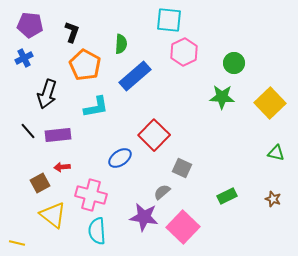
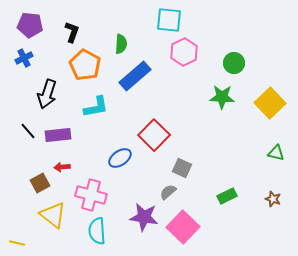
gray semicircle: moved 6 px right
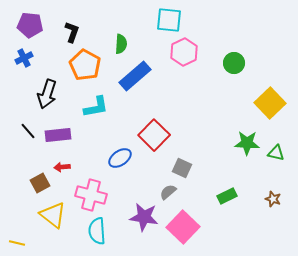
green star: moved 25 px right, 46 px down
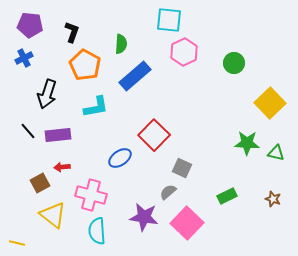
pink square: moved 4 px right, 4 px up
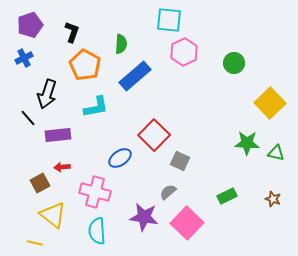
purple pentagon: rotated 25 degrees counterclockwise
black line: moved 13 px up
gray square: moved 2 px left, 7 px up
pink cross: moved 4 px right, 3 px up
yellow line: moved 18 px right
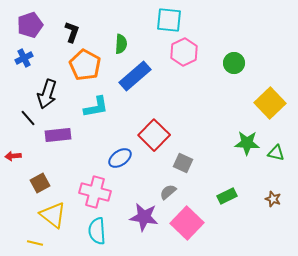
gray square: moved 3 px right, 2 px down
red arrow: moved 49 px left, 11 px up
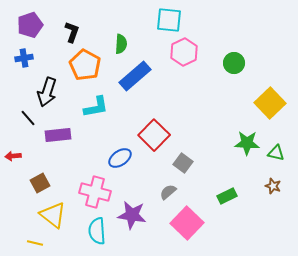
blue cross: rotated 18 degrees clockwise
black arrow: moved 2 px up
gray square: rotated 12 degrees clockwise
brown star: moved 13 px up
purple star: moved 12 px left, 2 px up
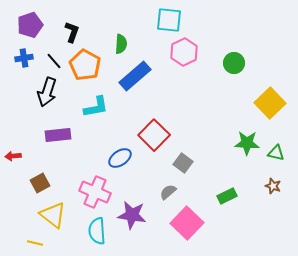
black line: moved 26 px right, 57 px up
pink cross: rotated 8 degrees clockwise
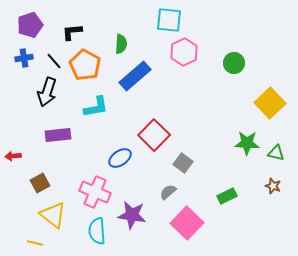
black L-shape: rotated 115 degrees counterclockwise
